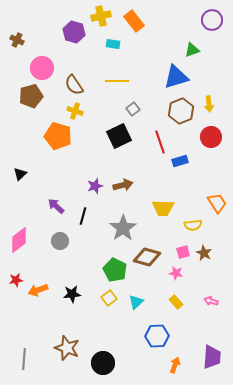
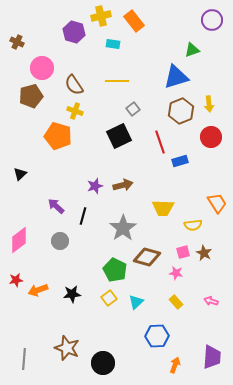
brown cross at (17, 40): moved 2 px down
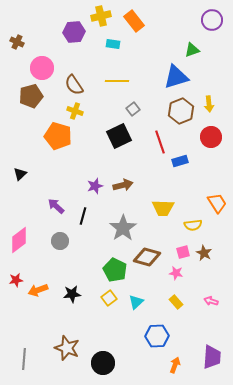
purple hexagon at (74, 32): rotated 20 degrees counterclockwise
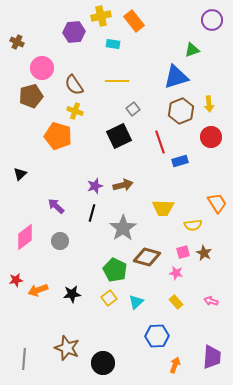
black line at (83, 216): moved 9 px right, 3 px up
pink diamond at (19, 240): moved 6 px right, 3 px up
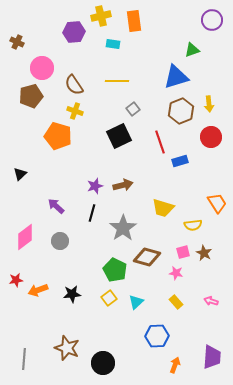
orange rectangle at (134, 21): rotated 30 degrees clockwise
yellow trapezoid at (163, 208): rotated 15 degrees clockwise
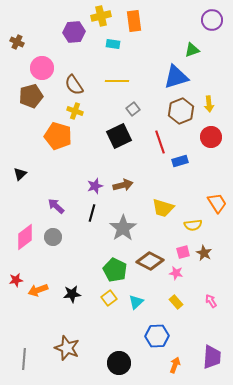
gray circle at (60, 241): moved 7 px left, 4 px up
brown diamond at (147, 257): moved 3 px right, 4 px down; rotated 12 degrees clockwise
pink arrow at (211, 301): rotated 40 degrees clockwise
black circle at (103, 363): moved 16 px right
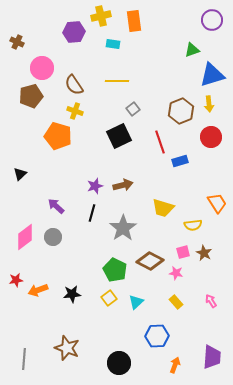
blue triangle at (176, 77): moved 36 px right, 2 px up
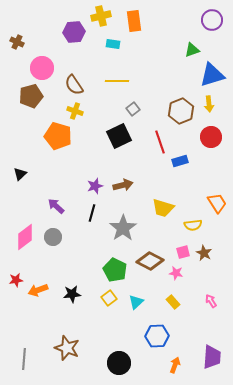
yellow rectangle at (176, 302): moved 3 px left
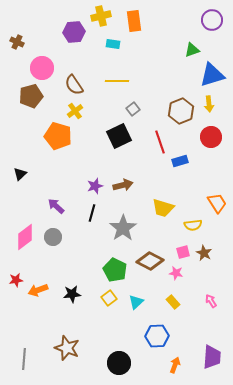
yellow cross at (75, 111): rotated 35 degrees clockwise
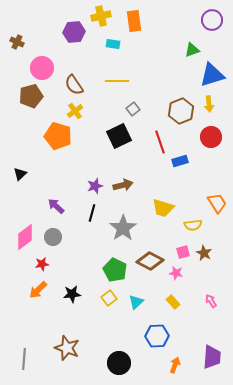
red star at (16, 280): moved 26 px right, 16 px up
orange arrow at (38, 290): rotated 24 degrees counterclockwise
